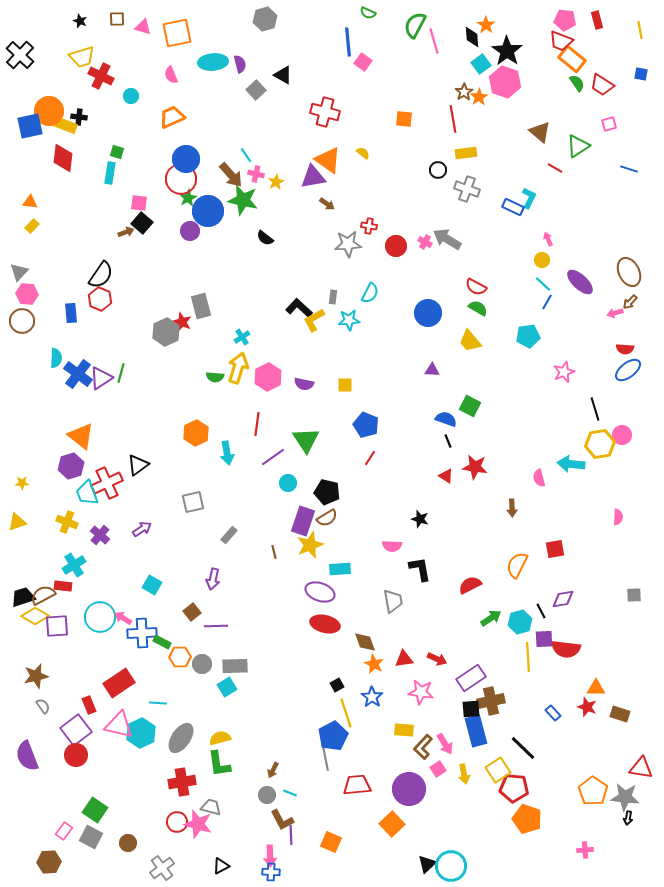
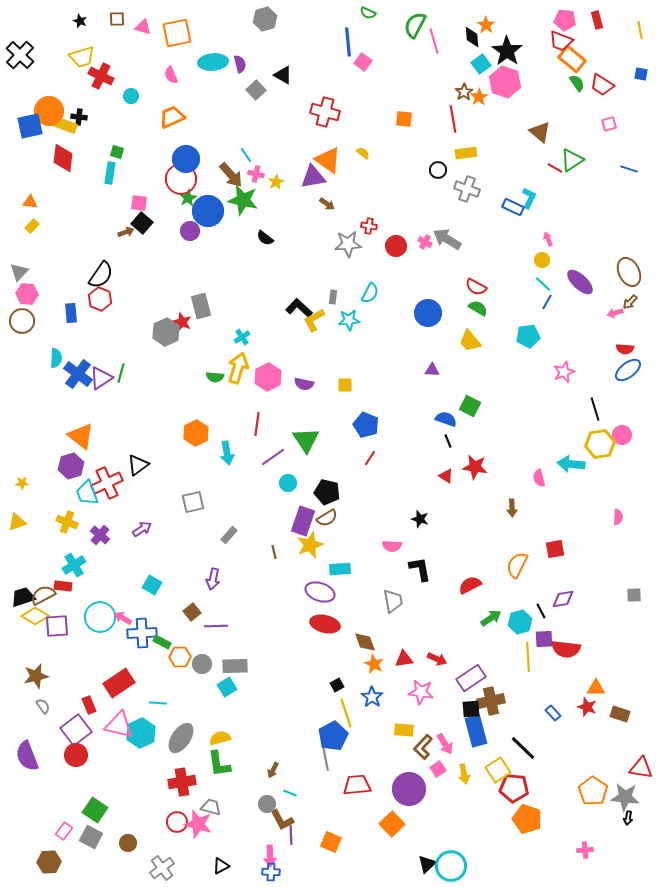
green triangle at (578, 146): moved 6 px left, 14 px down
gray circle at (267, 795): moved 9 px down
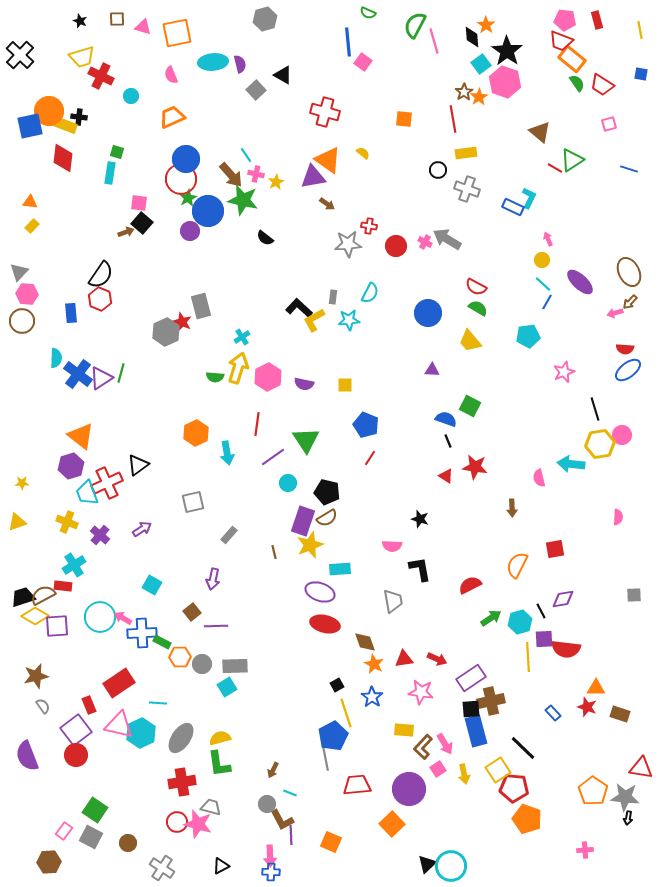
gray cross at (162, 868): rotated 20 degrees counterclockwise
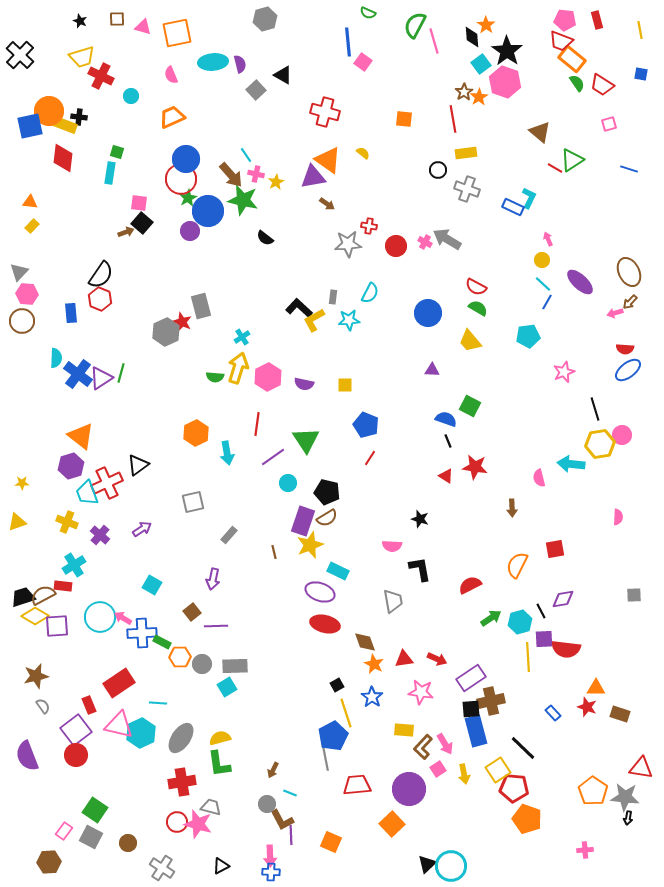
cyan rectangle at (340, 569): moved 2 px left, 2 px down; rotated 30 degrees clockwise
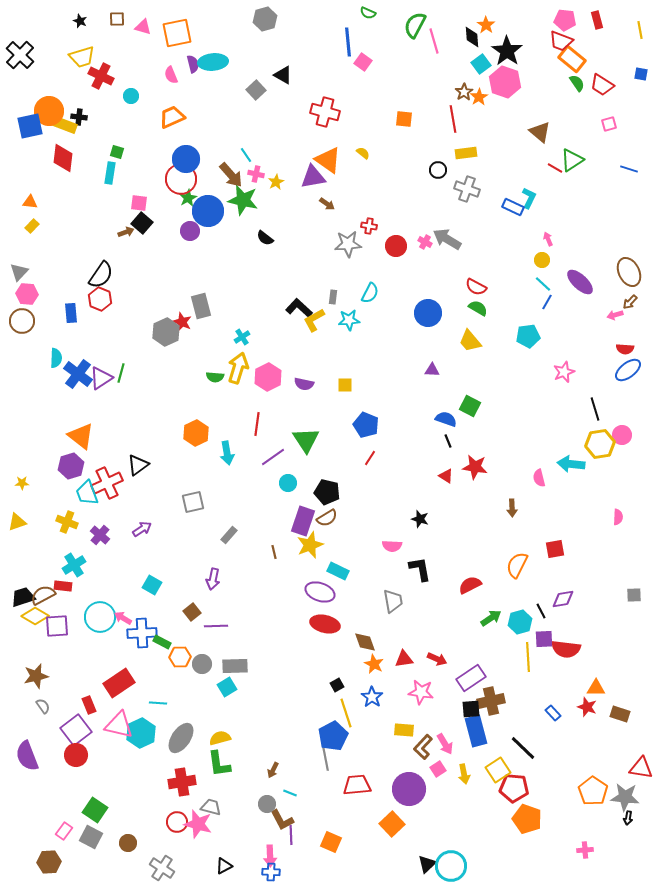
purple semicircle at (240, 64): moved 47 px left
pink arrow at (615, 313): moved 2 px down
black triangle at (221, 866): moved 3 px right
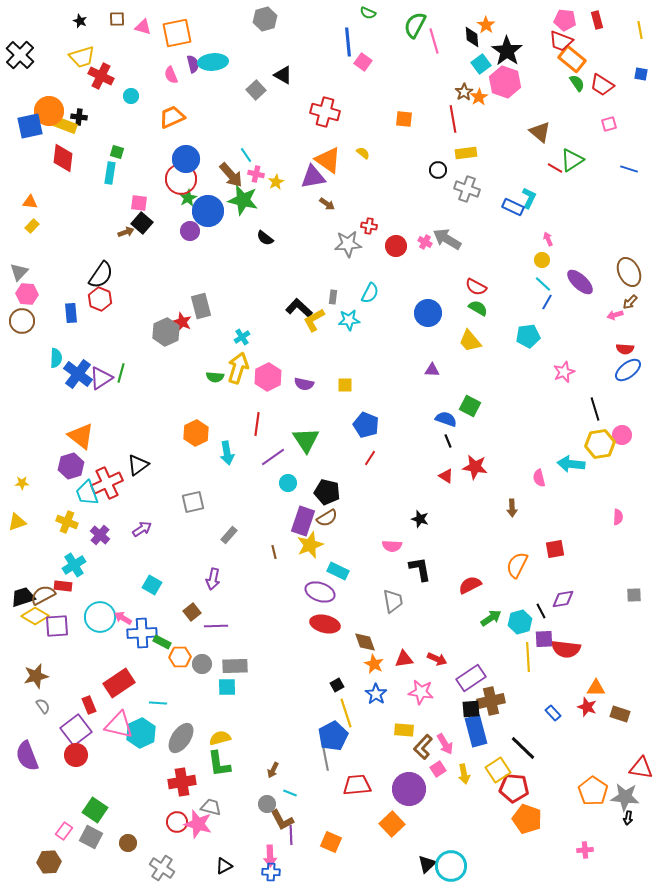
cyan square at (227, 687): rotated 30 degrees clockwise
blue star at (372, 697): moved 4 px right, 3 px up
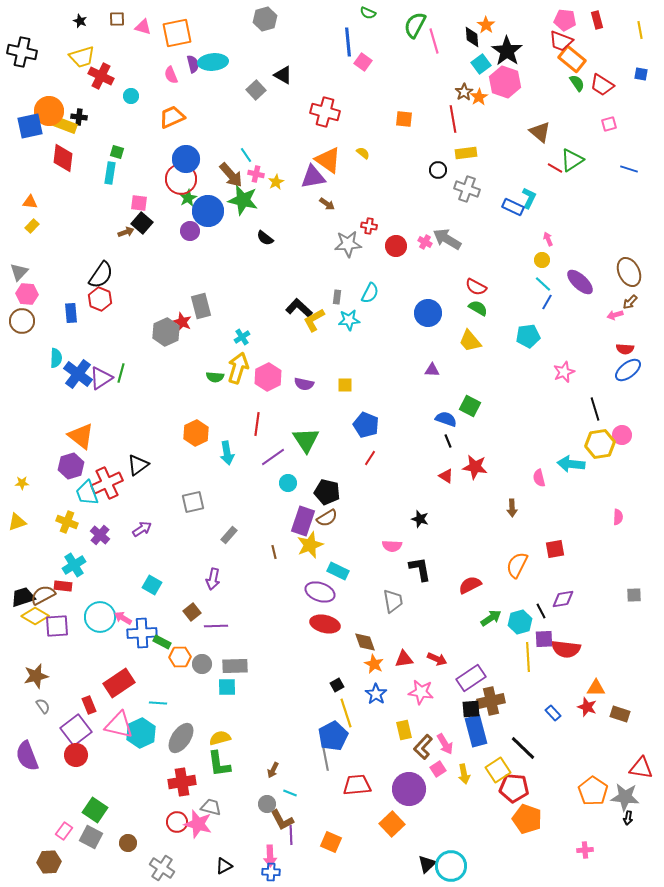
black cross at (20, 55): moved 2 px right, 3 px up; rotated 32 degrees counterclockwise
gray rectangle at (333, 297): moved 4 px right
yellow rectangle at (404, 730): rotated 72 degrees clockwise
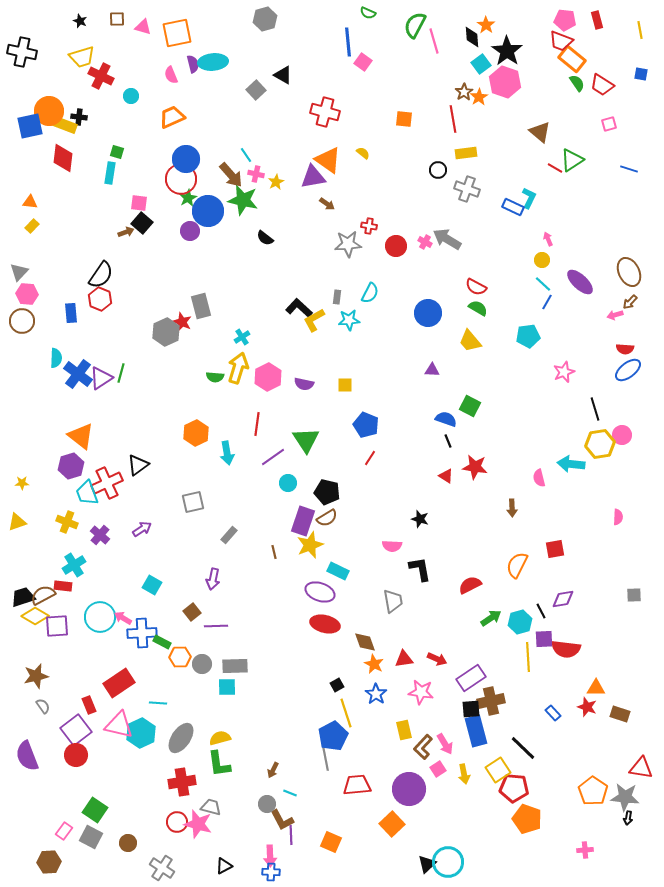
cyan circle at (451, 866): moved 3 px left, 4 px up
